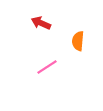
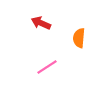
orange semicircle: moved 1 px right, 3 px up
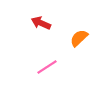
orange semicircle: rotated 42 degrees clockwise
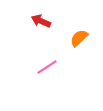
red arrow: moved 2 px up
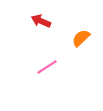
orange semicircle: moved 2 px right
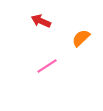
pink line: moved 1 px up
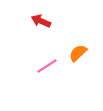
orange semicircle: moved 3 px left, 15 px down
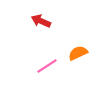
orange semicircle: rotated 18 degrees clockwise
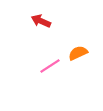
pink line: moved 3 px right
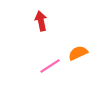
red arrow: rotated 54 degrees clockwise
